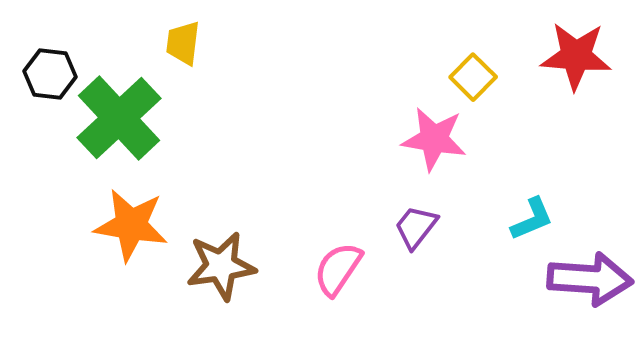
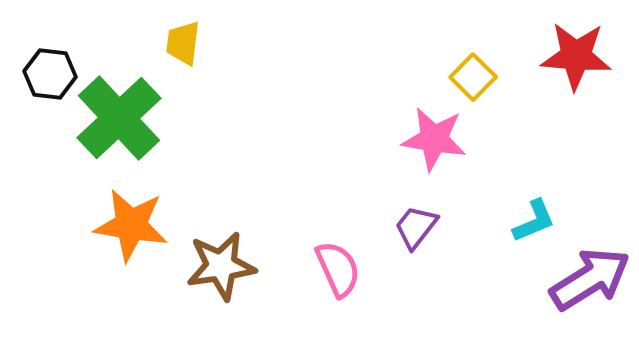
cyan L-shape: moved 2 px right, 2 px down
pink semicircle: rotated 122 degrees clockwise
purple arrow: rotated 36 degrees counterclockwise
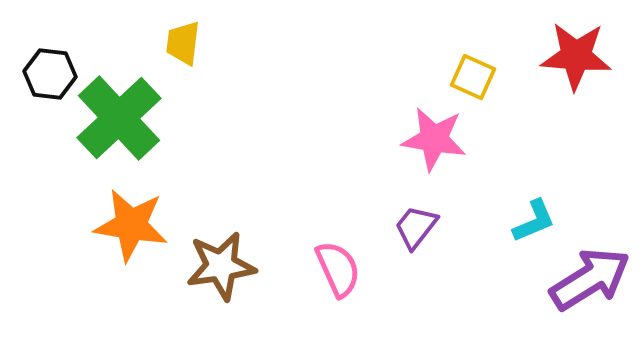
yellow square: rotated 21 degrees counterclockwise
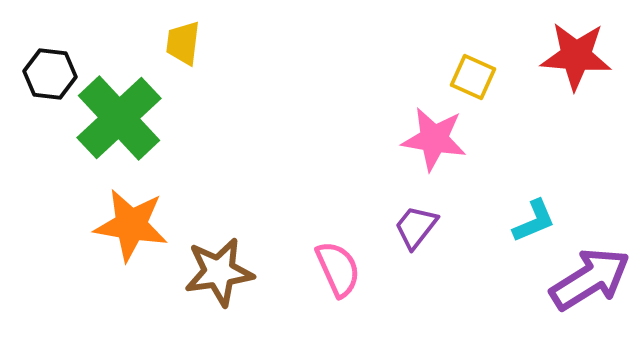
brown star: moved 2 px left, 6 px down
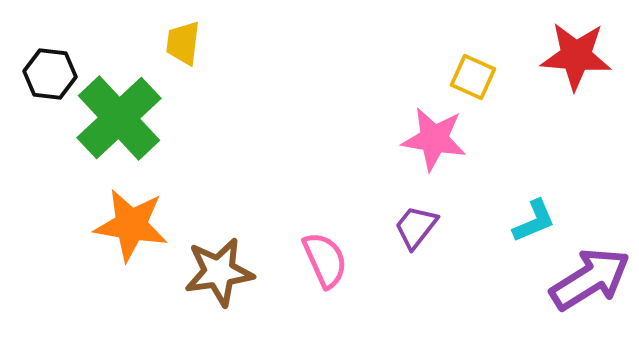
pink semicircle: moved 13 px left, 9 px up
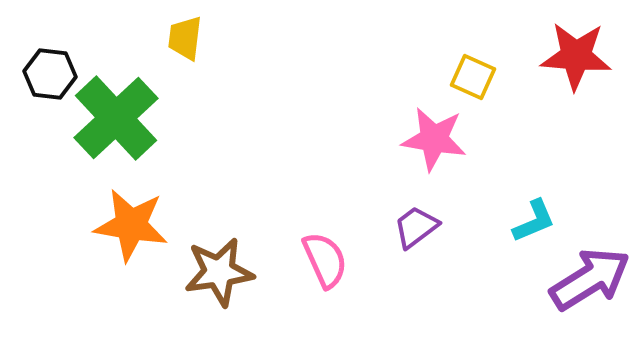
yellow trapezoid: moved 2 px right, 5 px up
green cross: moved 3 px left
purple trapezoid: rotated 15 degrees clockwise
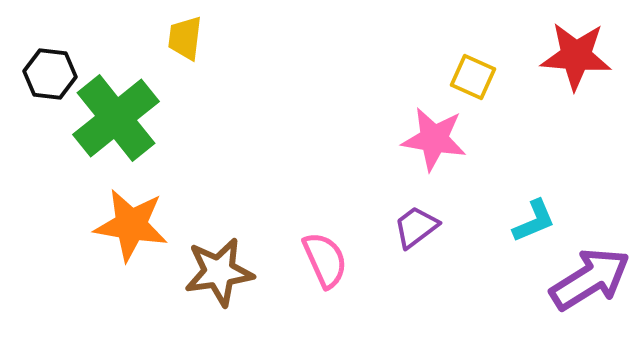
green cross: rotated 4 degrees clockwise
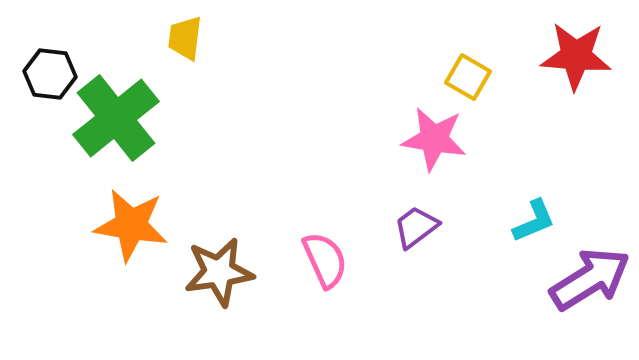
yellow square: moved 5 px left; rotated 6 degrees clockwise
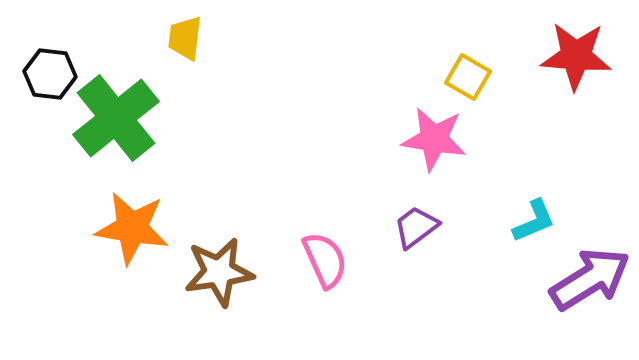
orange star: moved 1 px right, 3 px down
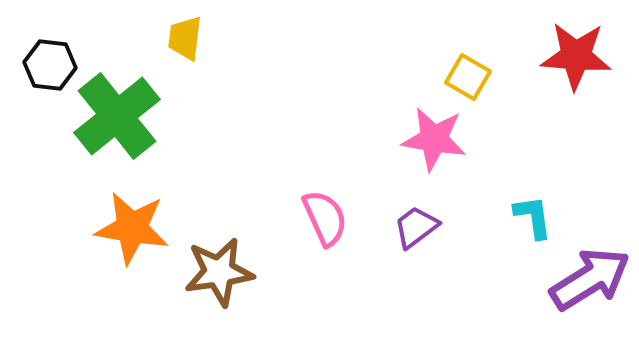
black hexagon: moved 9 px up
green cross: moved 1 px right, 2 px up
cyan L-shape: moved 1 px left, 4 px up; rotated 75 degrees counterclockwise
pink semicircle: moved 42 px up
